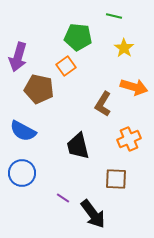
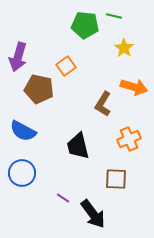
green pentagon: moved 7 px right, 12 px up
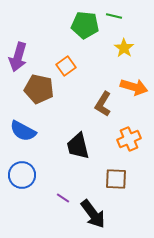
blue circle: moved 2 px down
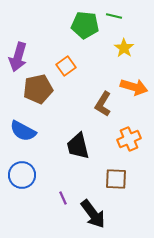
brown pentagon: moved 1 px left; rotated 24 degrees counterclockwise
purple line: rotated 32 degrees clockwise
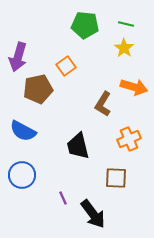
green line: moved 12 px right, 8 px down
brown square: moved 1 px up
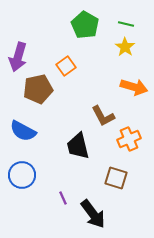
green pentagon: rotated 24 degrees clockwise
yellow star: moved 1 px right, 1 px up
brown L-shape: moved 12 px down; rotated 60 degrees counterclockwise
brown square: rotated 15 degrees clockwise
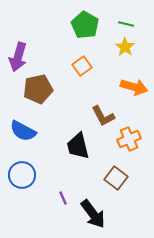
orange square: moved 16 px right
brown square: rotated 20 degrees clockwise
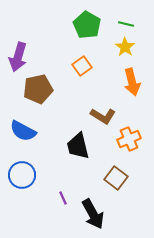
green pentagon: moved 2 px right
orange arrow: moved 2 px left, 5 px up; rotated 60 degrees clockwise
brown L-shape: rotated 30 degrees counterclockwise
black arrow: rotated 8 degrees clockwise
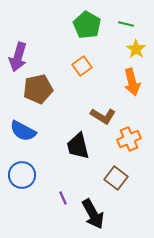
yellow star: moved 11 px right, 2 px down
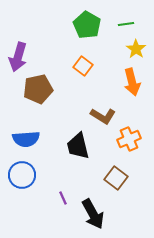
green line: rotated 21 degrees counterclockwise
orange square: moved 1 px right; rotated 18 degrees counterclockwise
blue semicircle: moved 3 px right, 8 px down; rotated 32 degrees counterclockwise
